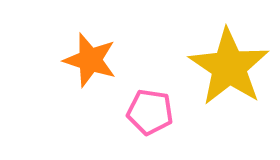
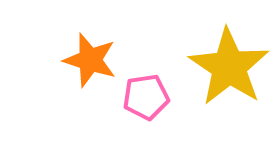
pink pentagon: moved 4 px left, 15 px up; rotated 18 degrees counterclockwise
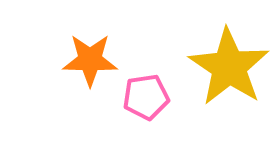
orange star: rotated 16 degrees counterclockwise
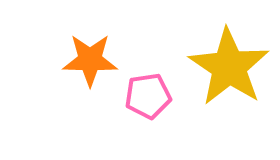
pink pentagon: moved 2 px right, 1 px up
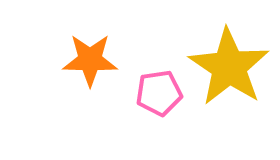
pink pentagon: moved 11 px right, 3 px up
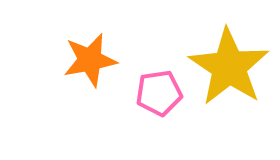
orange star: rotated 12 degrees counterclockwise
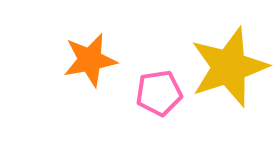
yellow star: rotated 20 degrees clockwise
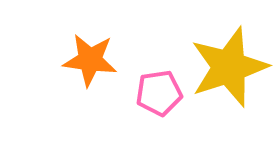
orange star: rotated 18 degrees clockwise
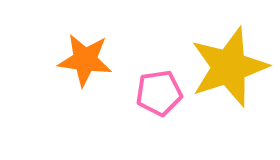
orange star: moved 5 px left
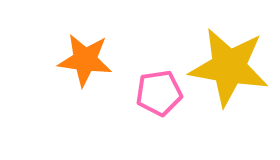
yellow star: rotated 28 degrees clockwise
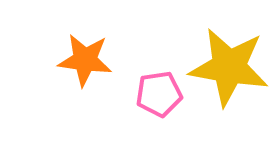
pink pentagon: moved 1 px down
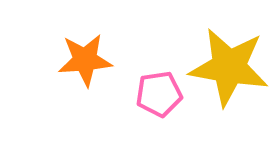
orange star: rotated 12 degrees counterclockwise
